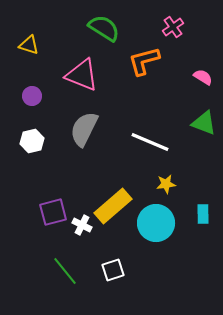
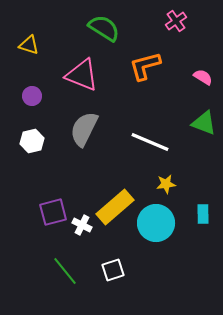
pink cross: moved 3 px right, 6 px up
orange L-shape: moved 1 px right, 5 px down
yellow rectangle: moved 2 px right, 1 px down
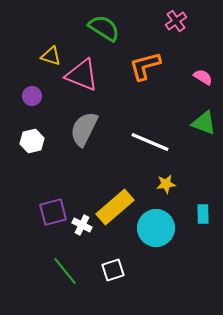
yellow triangle: moved 22 px right, 11 px down
cyan circle: moved 5 px down
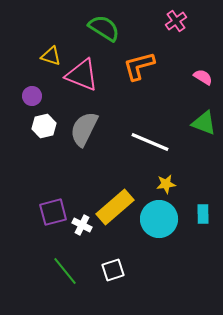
orange L-shape: moved 6 px left
white hexagon: moved 12 px right, 15 px up
cyan circle: moved 3 px right, 9 px up
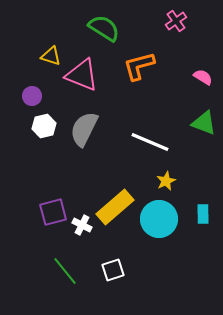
yellow star: moved 3 px up; rotated 18 degrees counterclockwise
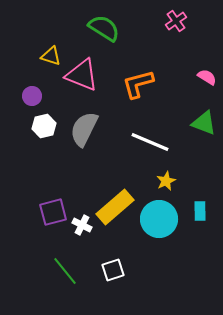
orange L-shape: moved 1 px left, 18 px down
pink semicircle: moved 4 px right
cyan rectangle: moved 3 px left, 3 px up
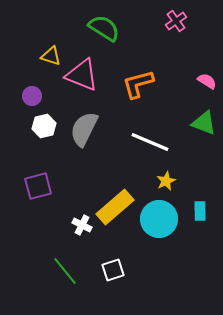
pink semicircle: moved 4 px down
purple square: moved 15 px left, 26 px up
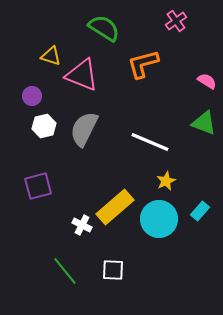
orange L-shape: moved 5 px right, 20 px up
cyan rectangle: rotated 42 degrees clockwise
white square: rotated 20 degrees clockwise
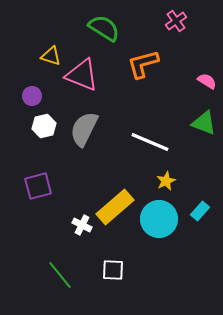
green line: moved 5 px left, 4 px down
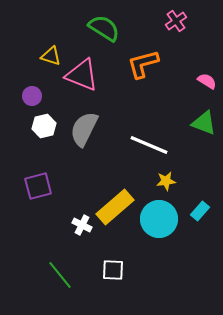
white line: moved 1 px left, 3 px down
yellow star: rotated 18 degrees clockwise
